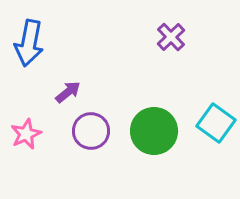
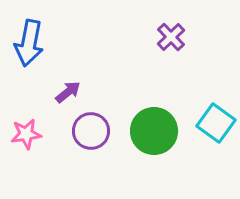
pink star: rotated 16 degrees clockwise
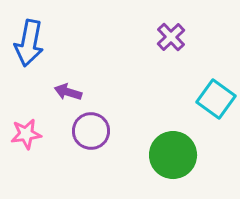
purple arrow: rotated 124 degrees counterclockwise
cyan square: moved 24 px up
green circle: moved 19 px right, 24 px down
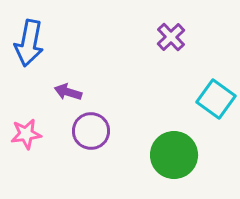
green circle: moved 1 px right
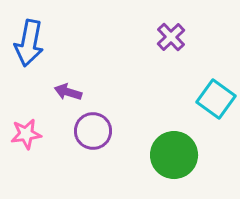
purple circle: moved 2 px right
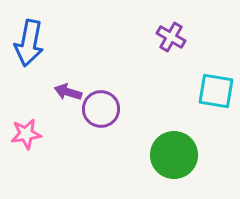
purple cross: rotated 16 degrees counterclockwise
cyan square: moved 8 px up; rotated 27 degrees counterclockwise
purple circle: moved 8 px right, 22 px up
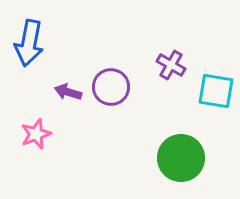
purple cross: moved 28 px down
purple circle: moved 10 px right, 22 px up
pink star: moved 10 px right; rotated 12 degrees counterclockwise
green circle: moved 7 px right, 3 px down
